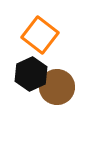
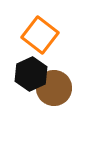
brown circle: moved 3 px left, 1 px down
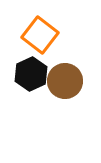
brown circle: moved 11 px right, 7 px up
